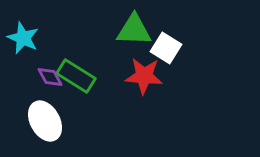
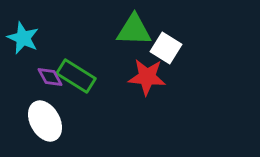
red star: moved 3 px right, 1 px down
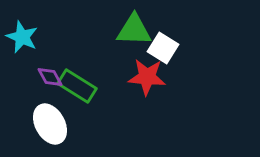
cyan star: moved 1 px left, 1 px up
white square: moved 3 px left
green rectangle: moved 1 px right, 10 px down
white ellipse: moved 5 px right, 3 px down
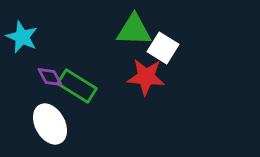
red star: moved 1 px left
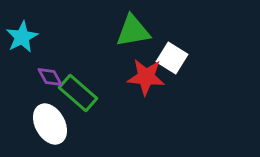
green triangle: moved 1 px left, 1 px down; rotated 12 degrees counterclockwise
cyan star: rotated 20 degrees clockwise
white square: moved 9 px right, 10 px down
green rectangle: moved 1 px right, 7 px down; rotated 9 degrees clockwise
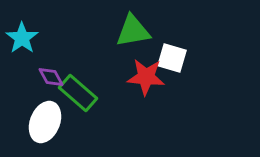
cyan star: moved 1 px down; rotated 8 degrees counterclockwise
white square: rotated 16 degrees counterclockwise
purple diamond: moved 1 px right
white ellipse: moved 5 px left, 2 px up; rotated 51 degrees clockwise
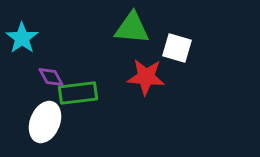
green triangle: moved 1 px left, 3 px up; rotated 15 degrees clockwise
white square: moved 5 px right, 10 px up
green rectangle: rotated 48 degrees counterclockwise
